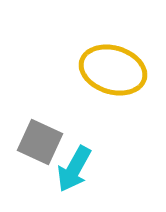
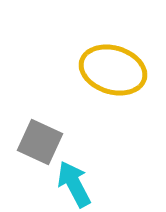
cyan arrow: moved 15 px down; rotated 123 degrees clockwise
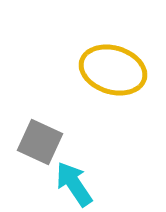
cyan arrow: rotated 6 degrees counterclockwise
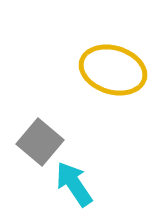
gray square: rotated 15 degrees clockwise
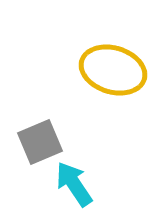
gray square: rotated 27 degrees clockwise
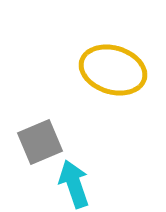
cyan arrow: rotated 15 degrees clockwise
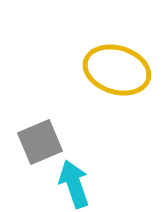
yellow ellipse: moved 4 px right
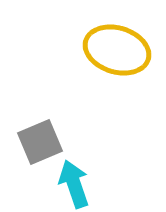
yellow ellipse: moved 20 px up
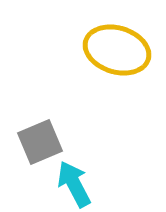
cyan arrow: rotated 9 degrees counterclockwise
